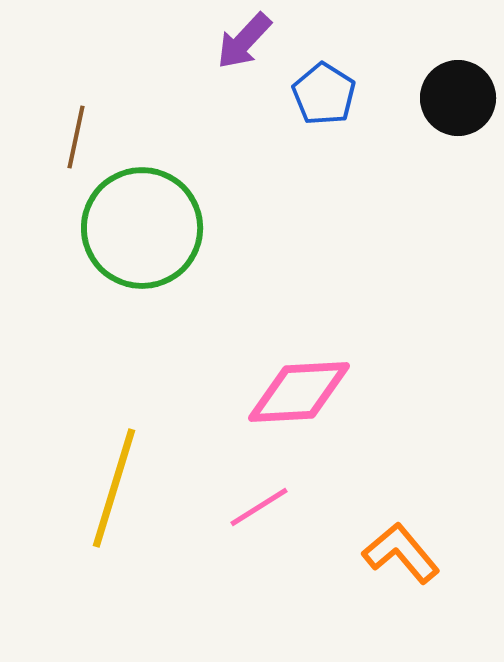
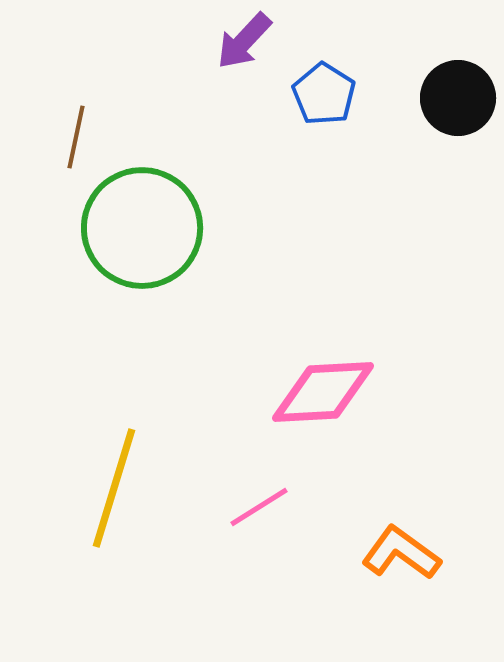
pink diamond: moved 24 px right
orange L-shape: rotated 14 degrees counterclockwise
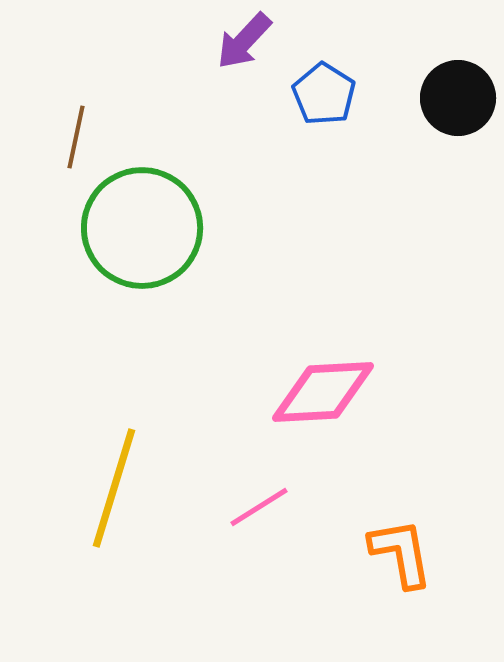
orange L-shape: rotated 44 degrees clockwise
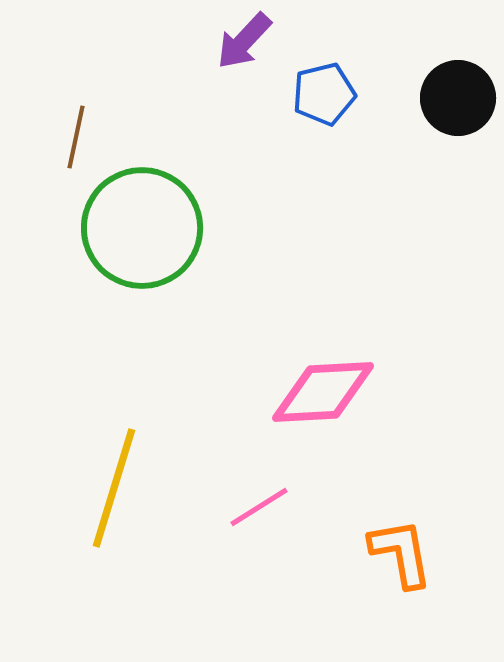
blue pentagon: rotated 26 degrees clockwise
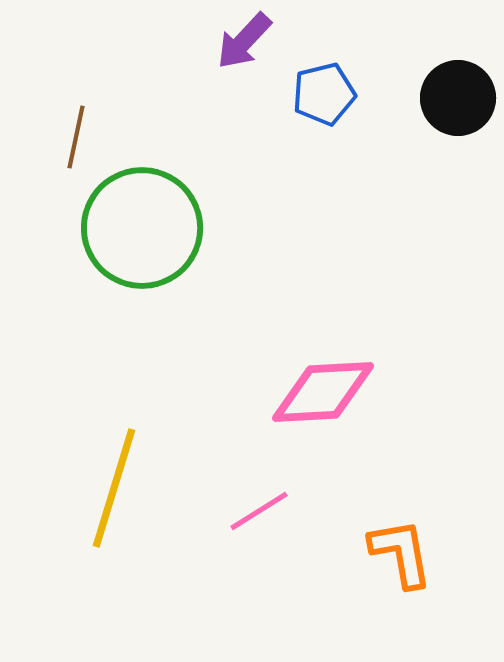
pink line: moved 4 px down
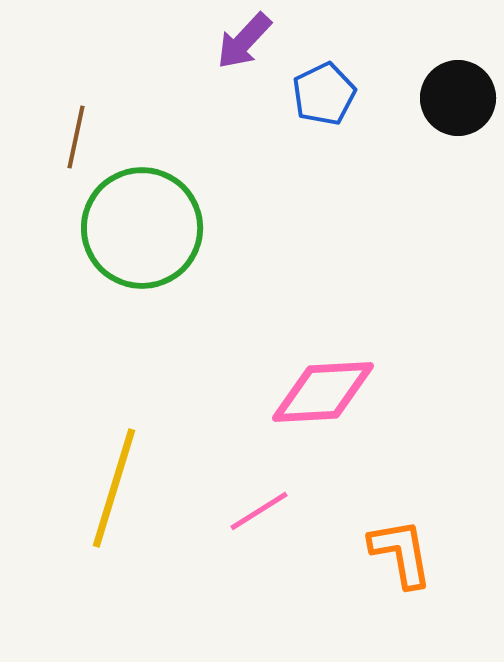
blue pentagon: rotated 12 degrees counterclockwise
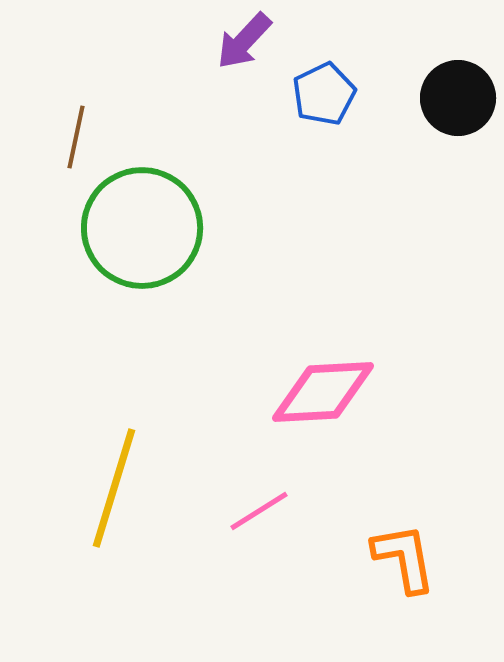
orange L-shape: moved 3 px right, 5 px down
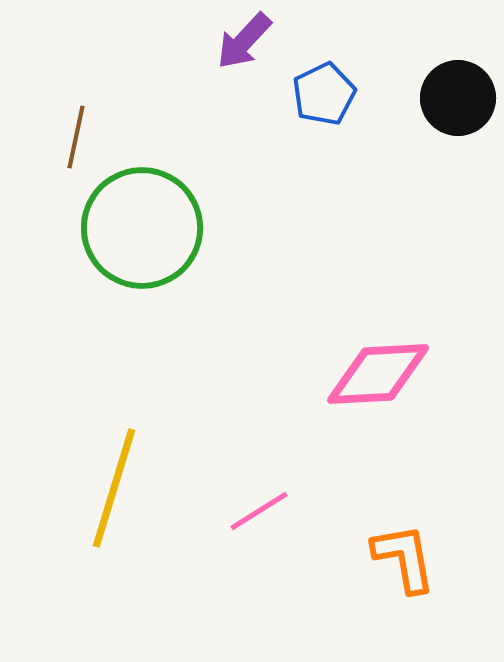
pink diamond: moved 55 px right, 18 px up
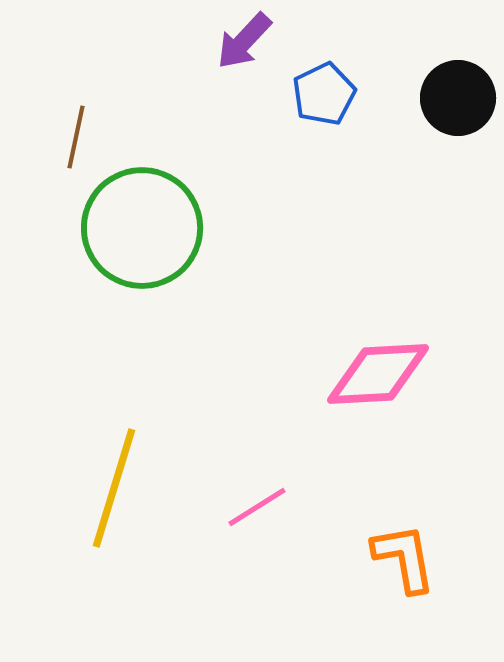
pink line: moved 2 px left, 4 px up
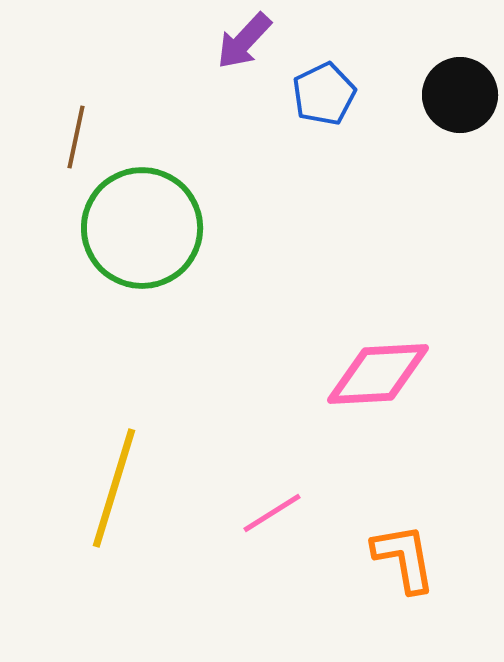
black circle: moved 2 px right, 3 px up
pink line: moved 15 px right, 6 px down
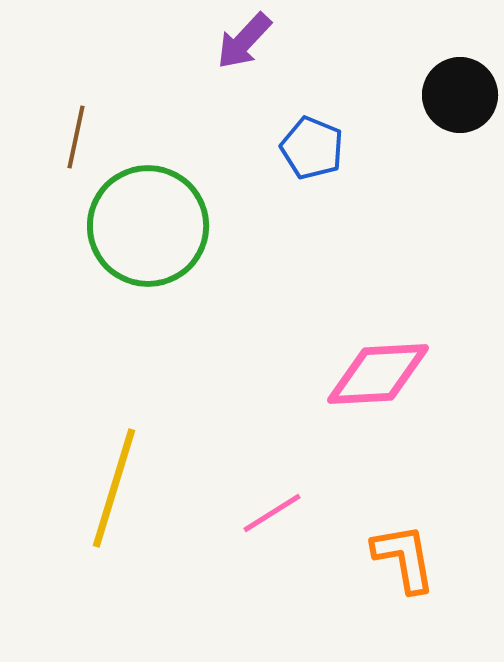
blue pentagon: moved 12 px left, 54 px down; rotated 24 degrees counterclockwise
green circle: moved 6 px right, 2 px up
